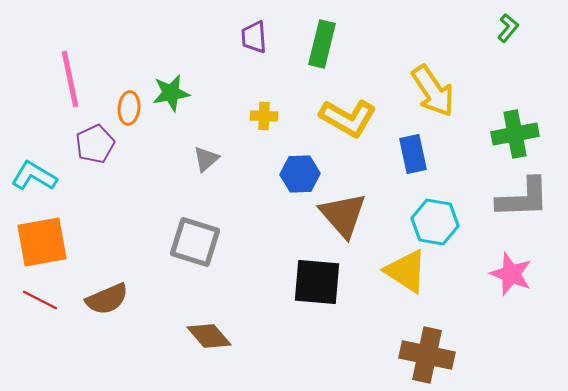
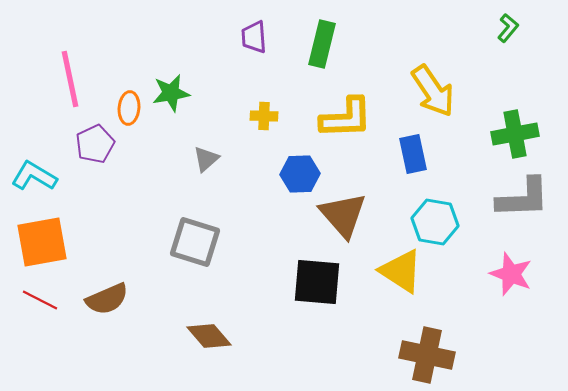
yellow L-shape: moved 2 px left; rotated 32 degrees counterclockwise
yellow triangle: moved 5 px left
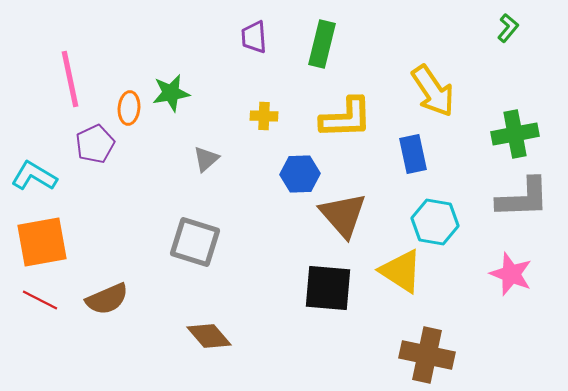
black square: moved 11 px right, 6 px down
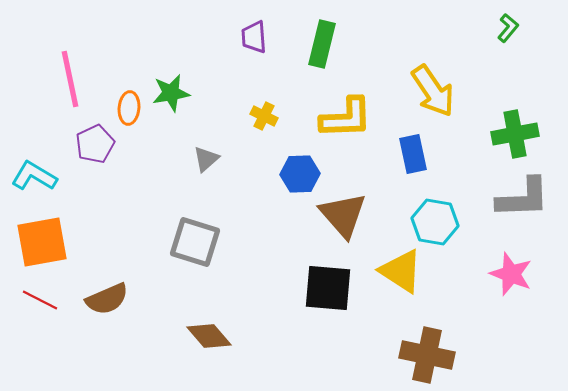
yellow cross: rotated 24 degrees clockwise
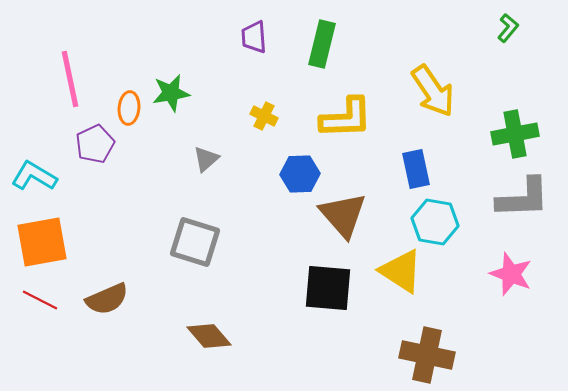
blue rectangle: moved 3 px right, 15 px down
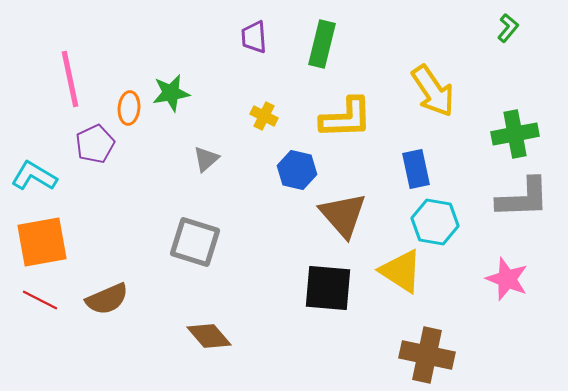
blue hexagon: moved 3 px left, 4 px up; rotated 15 degrees clockwise
pink star: moved 4 px left, 5 px down
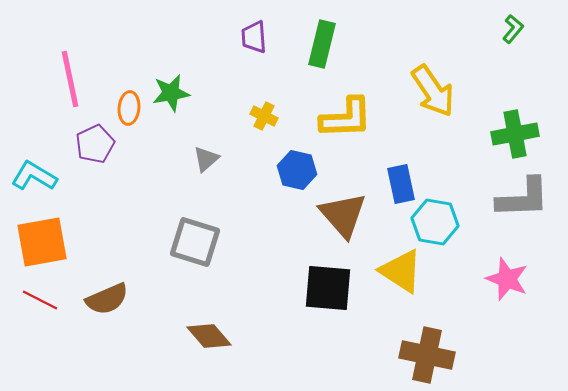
green L-shape: moved 5 px right, 1 px down
blue rectangle: moved 15 px left, 15 px down
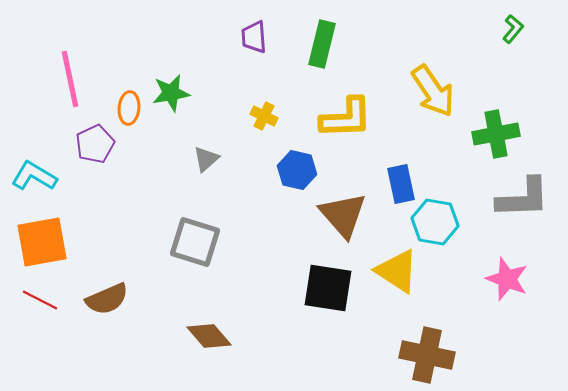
green cross: moved 19 px left
yellow triangle: moved 4 px left
black square: rotated 4 degrees clockwise
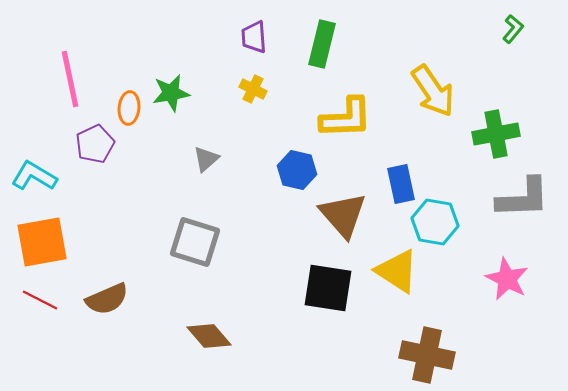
yellow cross: moved 11 px left, 27 px up
pink star: rotated 6 degrees clockwise
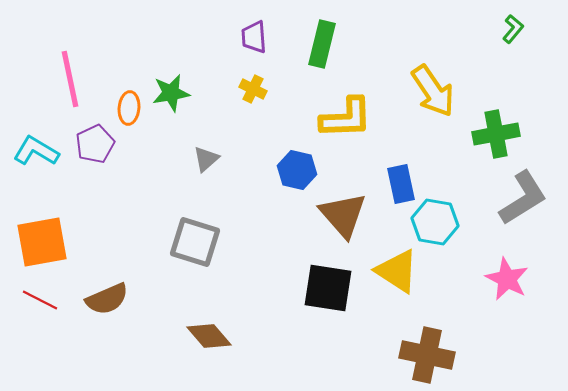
cyan L-shape: moved 2 px right, 25 px up
gray L-shape: rotated 30 degrees counterclockwise
